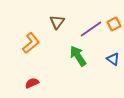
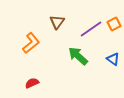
green arrow: rotated 15 degrees counterclockwise
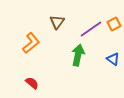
green arrow: moved 1 px up; rotated 60 degrees clockwise
red semicircle: rotated 64 degrees clockwise
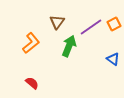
purple line: moved 2 px up
green arrow: moved 9 px left, 9 px up; rotated 10 degrees clockwise
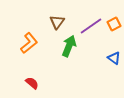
purple line: moved 1 px up
orange L-shape: moved 2 px left
blue triangle: moved 1 px right, 1 px up
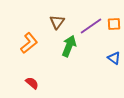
orange square: rotated 24 degrees clockwise
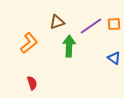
brown triangle: rotated 35 degrees clockwise
green arrow: rotated 20 degrees counterclockwise
red semicircle: rotated 32 degrees clockwise
